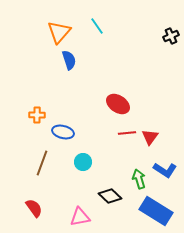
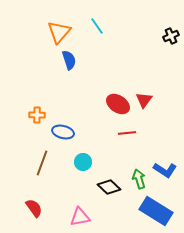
red triangle: moved 6 px left, 37 px up
black diamond: moved 1 px left, 9 px up
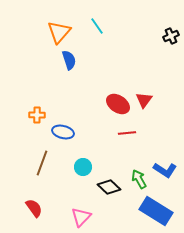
cyan circle: moved 5 px down
green arrow: rotated 12 degrees counterclockwise
pink triangle: moved 1 px right; rotated 35 degrees counterclockwise
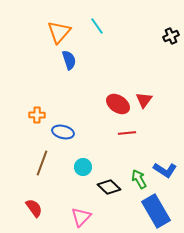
blue rectangle: rotated 28 degrees clockwise
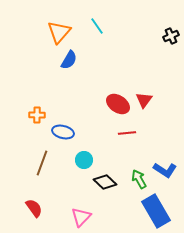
blue semicircle: rotated 48 degrees clockwise
cyan circle: moved 1 px right, 7 px up
black diamond: moved 4 px left, 5 px up
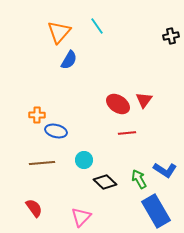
black cross: rotated 14 degrees clockwise
blue ellipse: moved 7 px left, 1 px up
brown line: rotated 65 degrees clockwise
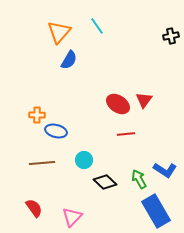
red line: moved 1 px left, 1 px down
pink triangle: moved 9 px left
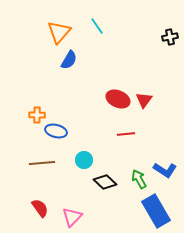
black cross: moved 1 px left, 1 px down
red ellipse: moved 5 px up; rotated 10 degrees counterclockwise
red semicircle: moved 6 px right
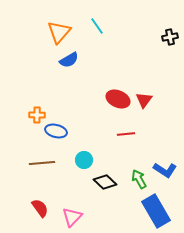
blue semicircle: rotated 30 degrees clockwise
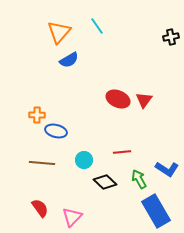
black cross: moved 1 px right
red line: moved 4 px left, 18 px down
brown line: rotated 10 degrees clockwise
blue L-shape: moved 2 px right, 1 px up
